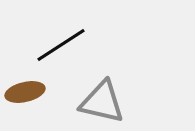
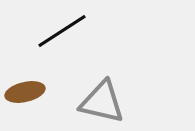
black line: moved 1 px right, 14 px up
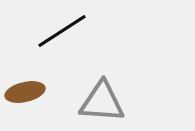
gray triangle: rotated 9 degrees counterclockwise
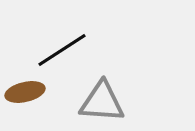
black line: moved 19 px down
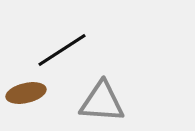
brown ellipse: moved 1 px right, 1 px down
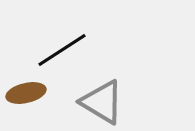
gray triangle: rotated 27 degrees clockwise
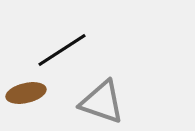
gray triangle: rotated 12 degrees counterclockwise
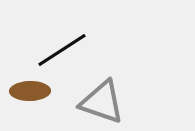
brown ellipse: moved 4 px right, 2 px up; rotated 12 degrees clockwise
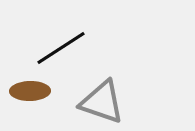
black line: moved 1 px left, 2 px up
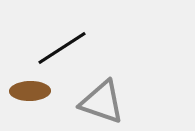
black line: moved 1 px right
